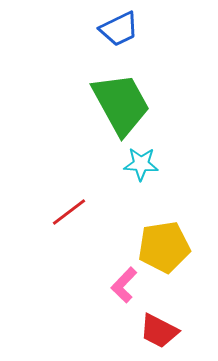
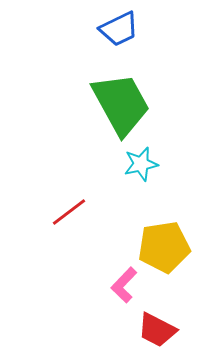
cyan star: rotated 16 degrees counterclockwise
red trapezoid: moved 2 px left, 1 px up
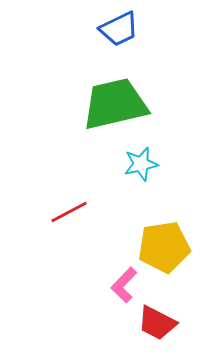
green trapezoid: moved 6 px left; rotated 74 degrees counterclockwise
red line: rotated 9 degrees clockwise
red trapezoid: moved 7 px up
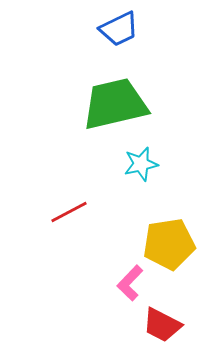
yellow pentagon: moved 5 px right, 3 px up
pink L-shape: moved 6 px right, 2 px up
red trapezoid: moved 5 px right, 2 px down
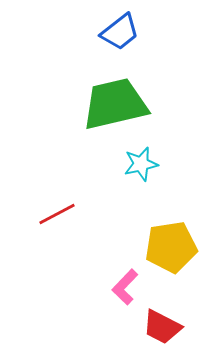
blue trapezoid: moved 1 px right, 3 px down; rotated 12 degrees counterclockwise
red line: moved 12 px left, 2 px down
yellow pentagon: moved 2 px right, 3 px down
pink L-shape: moved 5 px left, 4 px down
red trapezoid: moved 2 px down
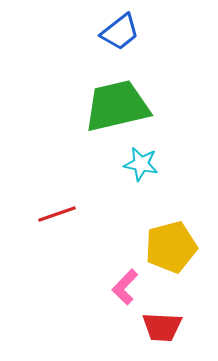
green trapezoid: moved 2 px right, 2 px down
cyan star: rotated 24 degrees clockwise
red line: rotated 9 degrees clockwise
yellow pentagon: rotated 6 degrees counterclockwise
red trapezoid: rotated 24 degrees counterclockwise
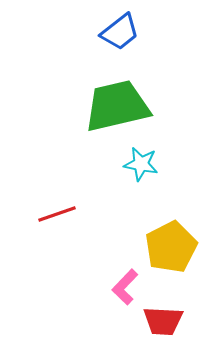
yellow pentagon: rotated 12 degrees counterclockwise
red trapezoid: moved 1 px right, 6 px up
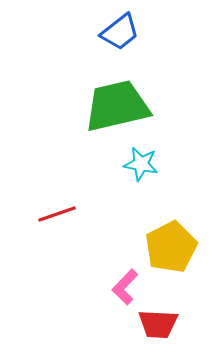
red trapezoid: moved 5 px left, 3 px down
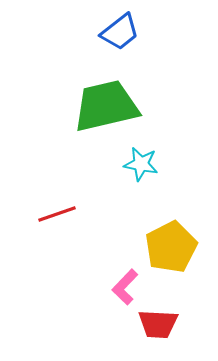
green trapezoid: moved 11 px left
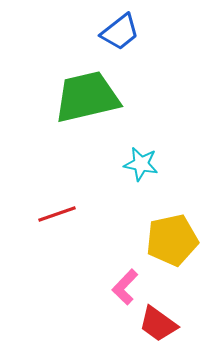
green trapezoid: moved 19 px left, 9 px up
yellow pentagon: moved 1 px right, 7 px up; rotated 15 degrees clockwise
red trapezoid: rotated 33 degrees clockwise
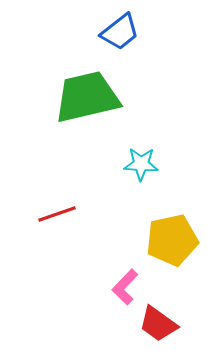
cyan star: rotated 8 degrees counterclockwise
